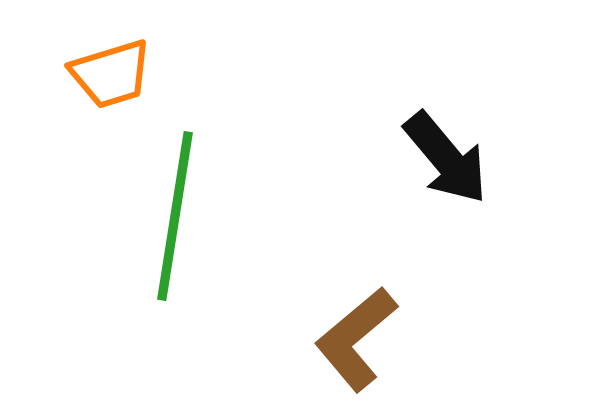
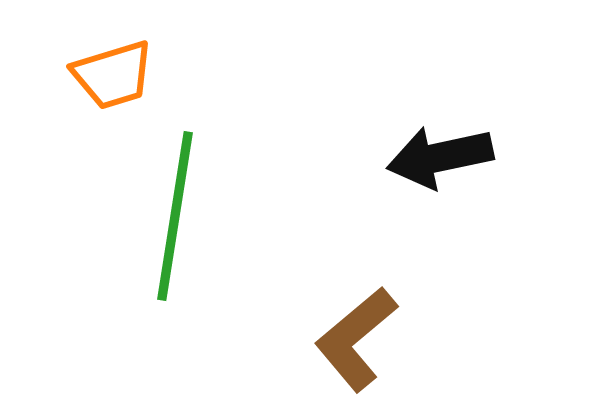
orange trapezoid: moved 2 px right, 1 px down
black arrow: moved 6 px left, 1 px up; rotated 118 degrees clockwise
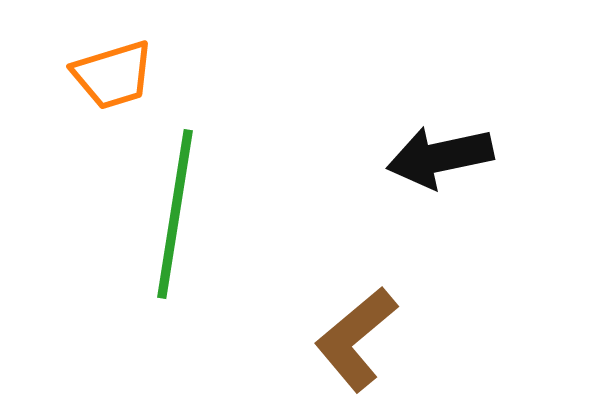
green line: moved 2 px up
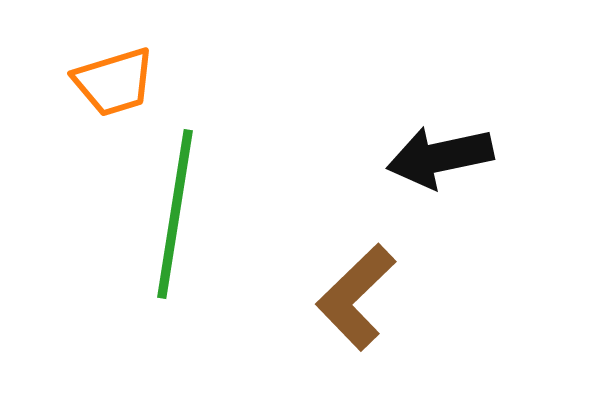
orange trapezoid: moved 1 px right, 7 px down
brown L-shape: moved 42 px up; rotated 4 degrees counterclockwise
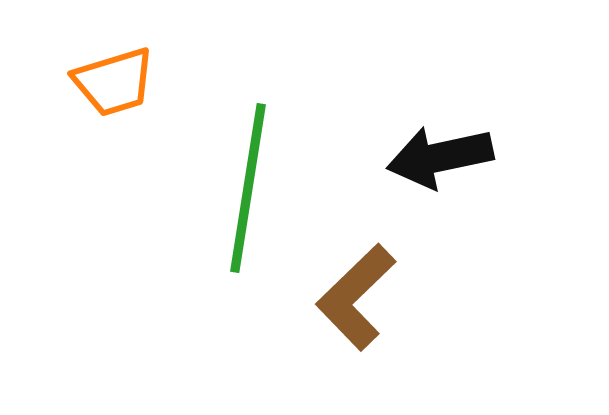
green line: moved 73 px right, 26 px up
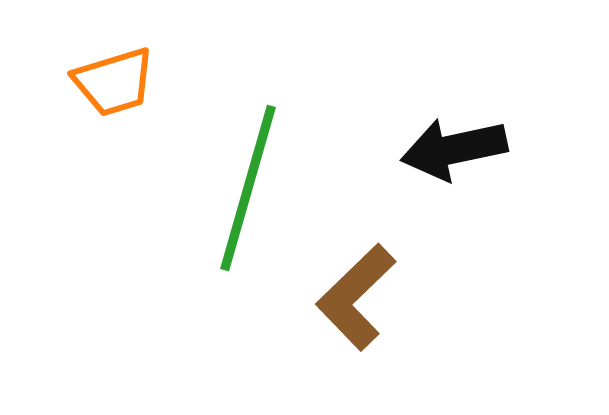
black arrow: moved 14 px right, 8 px up
green line: rotated 7 degrees clockwise
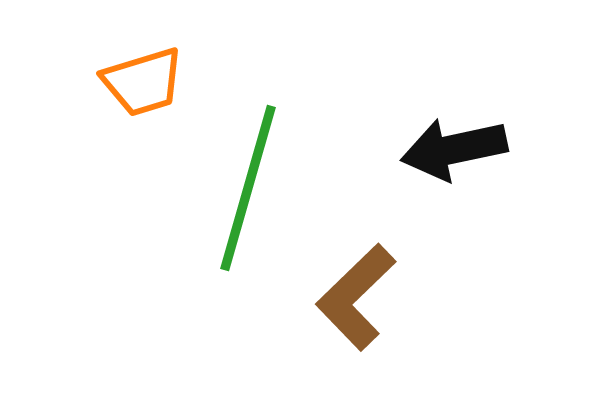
orange trapezoid: moved 29 px right
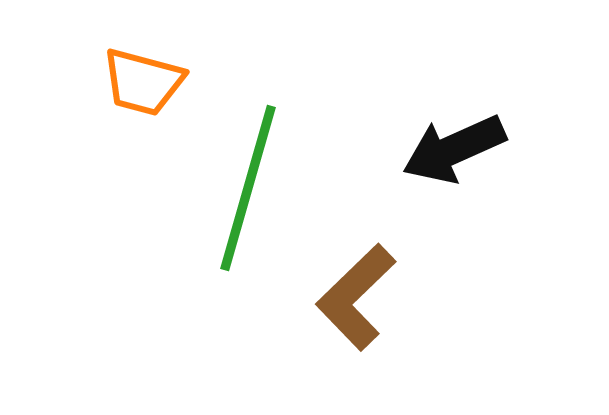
orange trapezoid: rotated 32 degrees clockwise
black arrow: rotated 12 degrees counterclockwise
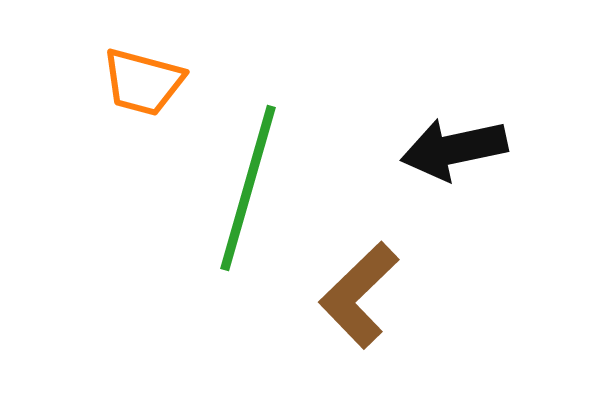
black arrow: rotated 12 degrees clockwise
brown L-shape: moved 3 px right, 2 px up
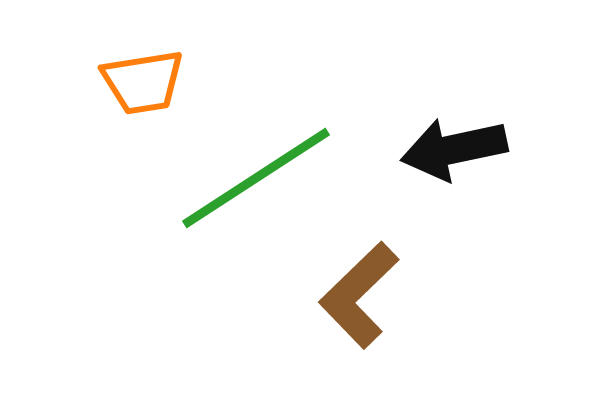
orange trapezoid: rotated 24 degrees counterclockwise
green line: moved 8 px right, 10 px up; rotated 41 degrees clockwise
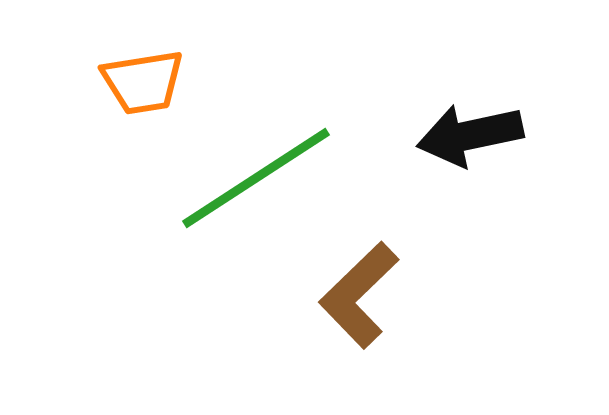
black arrow: moved 16 px right, 14 px up
